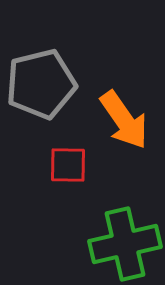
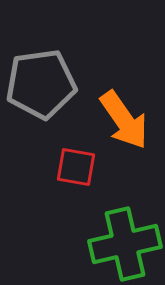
gray pentagon: rotated 6 degrees clockwise
red square: moved 8 px right, 2 px down; rotated 9 degrees clockwise
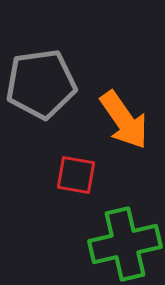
red square: moved 8 px down
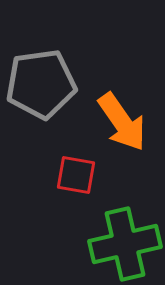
orange arrow: moved 2 px left, 2 px down
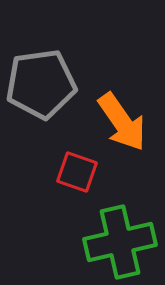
red square: moved 1 px right, 3 px up; rotated 9 degrees clockwise
green cross: moved 5 px left, 2 px up
